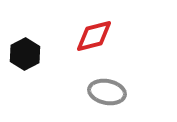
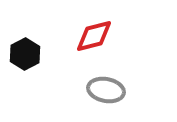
gray ellipse: moved 1 px left, 2 px up
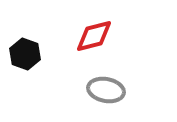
black hexagon: rotated 12 degrees counterclockwise
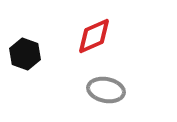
red diamond: rotated 9 degrees counterclockwise
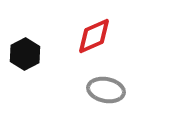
black hexagon: rotated 12 degrees clockwise
